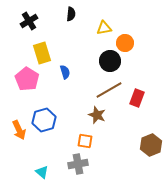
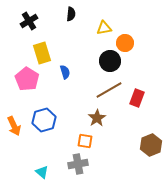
brown star: moved 3 px down; rotated 18 degrees clockwise
orange arrow: moved 5 px left, 4 px up
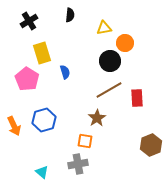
black semicircle: moved 1 px left, 1 px down
red rectangle: rotated 24 degrees counterclockwise
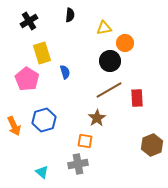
brown hexagon: moved 1 px right
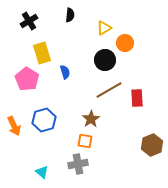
yellow triangle: rotated 21 degrees counterclockwise
black circle: moved 5 px left, 1 px up
brown star: moved 6 px left, 1 px down
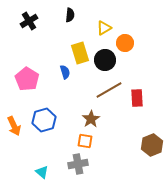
yellow rectangle: moved 38 px right
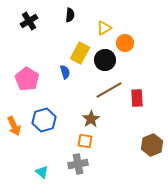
yellow rectangle: rotated 45 degrees clockwise
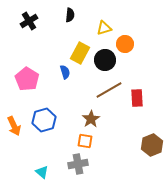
yellow triangle: rotated 14 degrees clockwise
orange circle: moved 1 px down
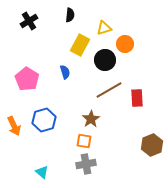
yellow rectangle: moved 8 px up
orange square: moved 1 px left
gray cross: moved 8 px right
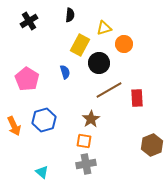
orange circle: moved 1 px left
black circle: moved 6 px left, 3 px down
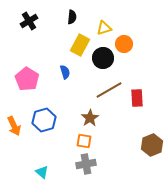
black semicircle: moved 2 px right, 2 px down
black circle: moved 4 px right, 5 px up
brown star: moved 1 px left, 1 px up
